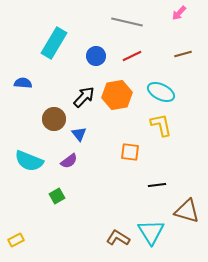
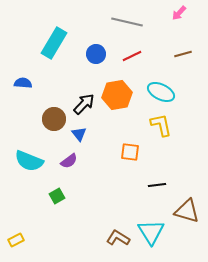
blue circle: moved 2 px up
black arrow: moved 7 px down
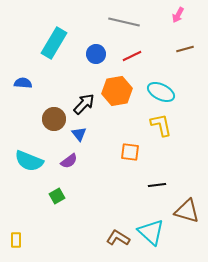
pink arrow: moved 1 px left, 2 px down; rotated 14 degrees counterclockwise
gray line: moved 3 px left
brown line: moved 2 px right, 5 px up
orange hexagon: moved 4 px up
cyan triangle: rotated 16 degrees counterclockwise
yellow rectangle: rotated 63 degrees counterclockwise
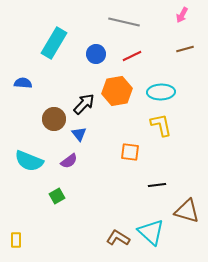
pink arrow: moved 4 px right
cyan ellipse: rotated 28 degrees counterclockwise
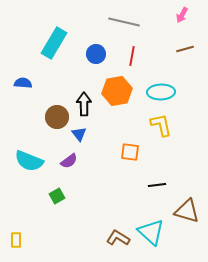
red line: rotated 54 degrees counterclockwise
black arrow: rotated 45 degrees counterclockwise
brown circle: moved 3 px right, 2 px up
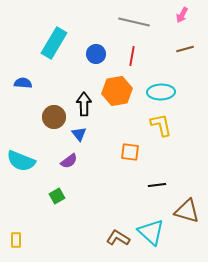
gray line: moved 10 px right
brown circle: moved 3 px left
cyan semicircle: moved 8 px left
